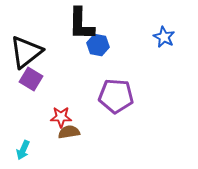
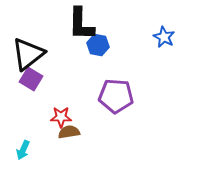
black triangle: moved 2 px right, 2 px down
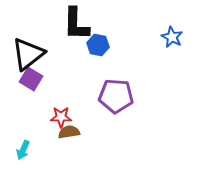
black L-shape: moved 5 px left
blue star: moved 8 px right
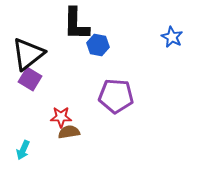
purple square: moved 1 px left
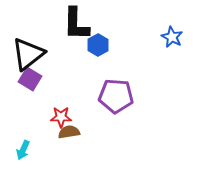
blue hexagon: rotated 20 degrees clockwise
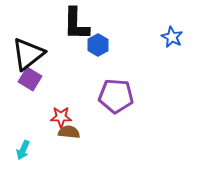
brown semicircle: rotated 15 degrees clockwise
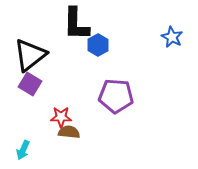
black triangle: moved 2 px right, 1 px down
purple square: moved 5 px down
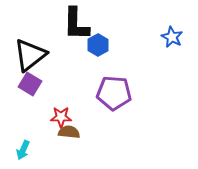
purple pentagon: moved 2 px left, 3 px up
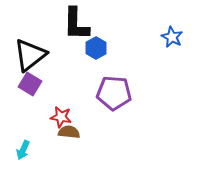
blue hexagon: moved 2 px left, 3 px down
red star: rotated 10 degrees clockwise
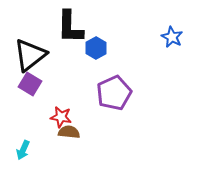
black L-shape: moved 6 px left, 3 px down
purple pentagon: rotated 28 degrees counterclockwise
